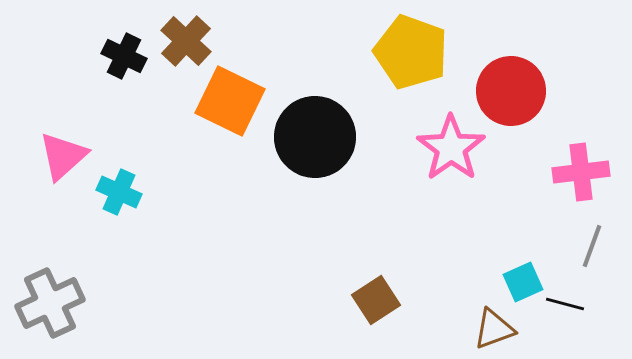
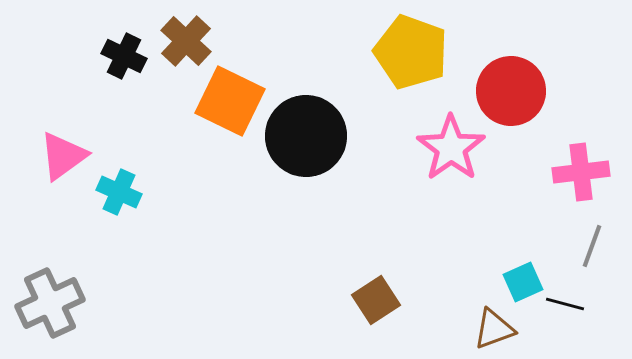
black circle: moved 9 px left, 1 px up
pink triangle: rotated 6 degrees clockwise
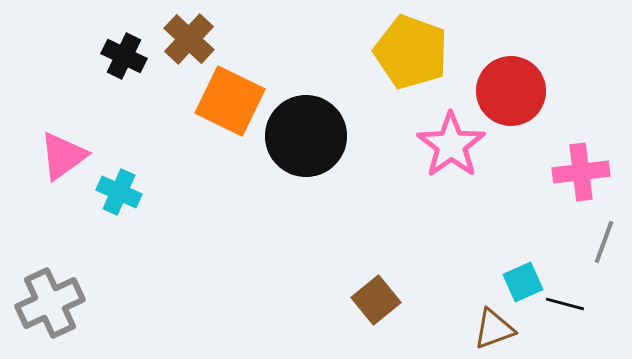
brown cross: moved 3 px right, 2 px up
pink star: moved 3 px up
gray line: moved 12 px right, 4 px up
brown square: rotated 6 degrees counterclockwise
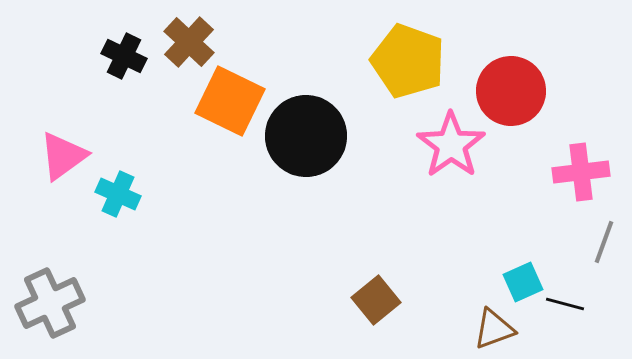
brown cross: moved 3 px down
yellow pentagon: moved 3 px left, 9 px down
cyan cross: moved 1 px left, 2 px down
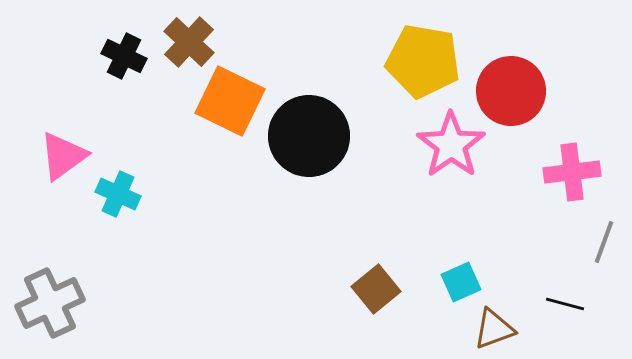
yellow pentagon: moved 15 px right; rotated 10 degrees counterclockwise
black circle: moved 3 px right
pink cross: moved 9 px left
cyan square: moved 62 px left
brown square: moved 11 px up
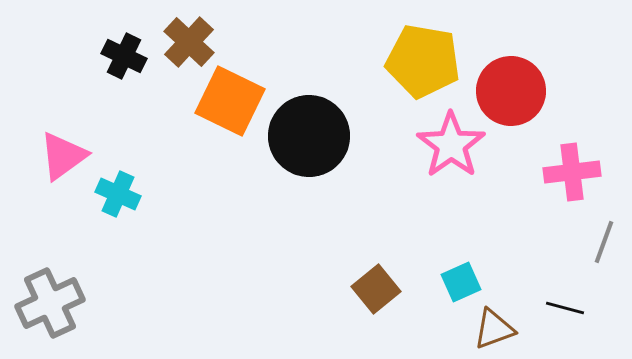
black line: moved 4 px down
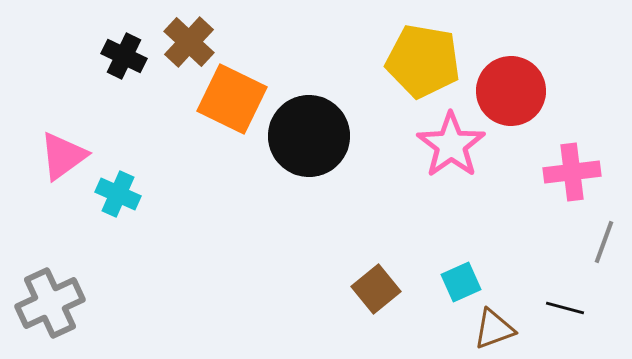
orange square: moved 2 px right, 2 px up
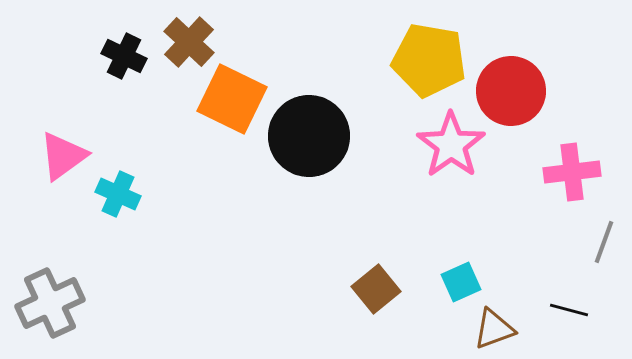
yellow pentagon: moved 6 px right, 1 px up
black line: moved 4 px right, 2 px down
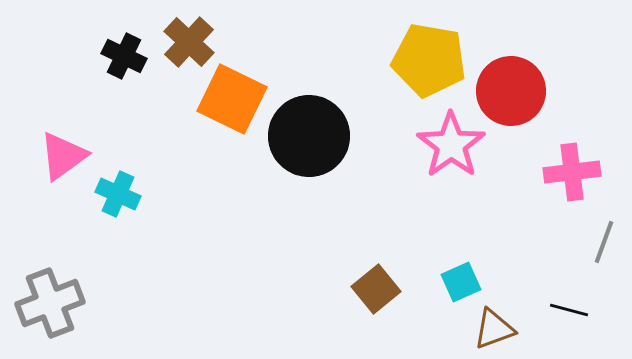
gray cross: rotated 4 degrees clockwise
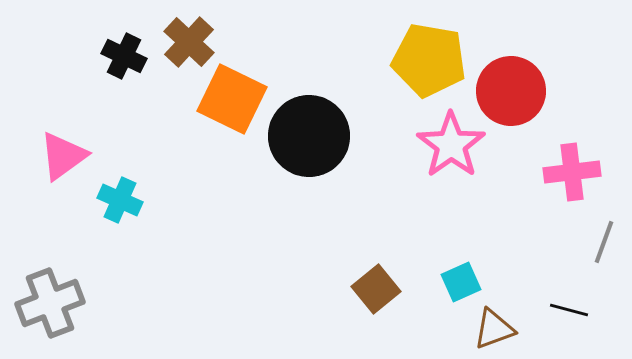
cyan cross: moved 2 px right, 6 px down
